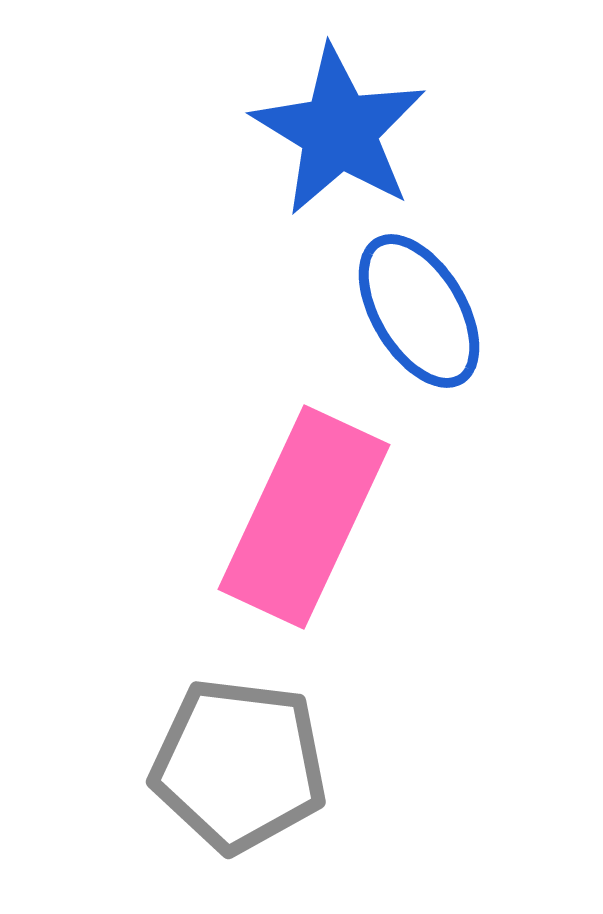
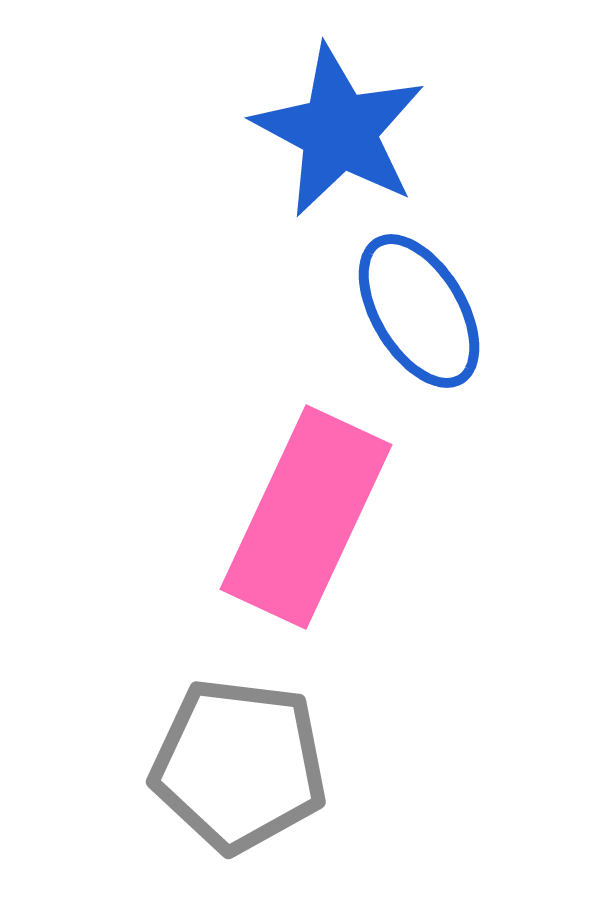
blue star: rotated 3 degrees counterclockwise
pink rectangle: moved 2 px right
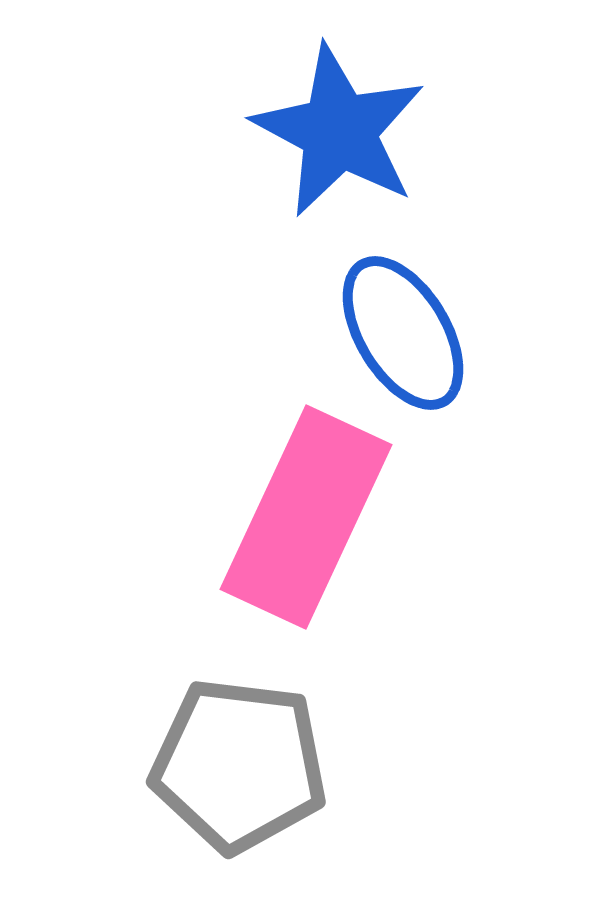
blue ellipse: moved 16 px left, 22 px down
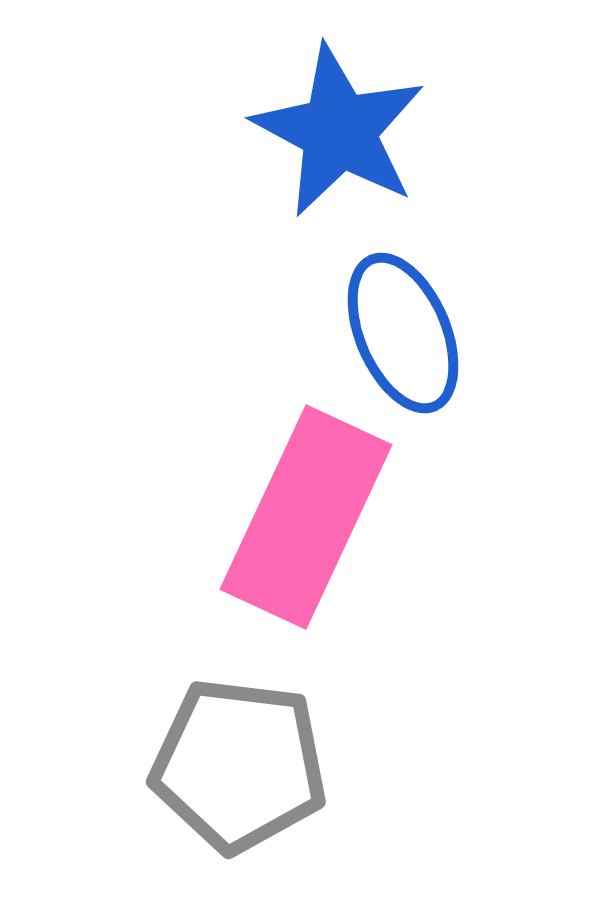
blue ellipse: rotated 8 degrees clockwise
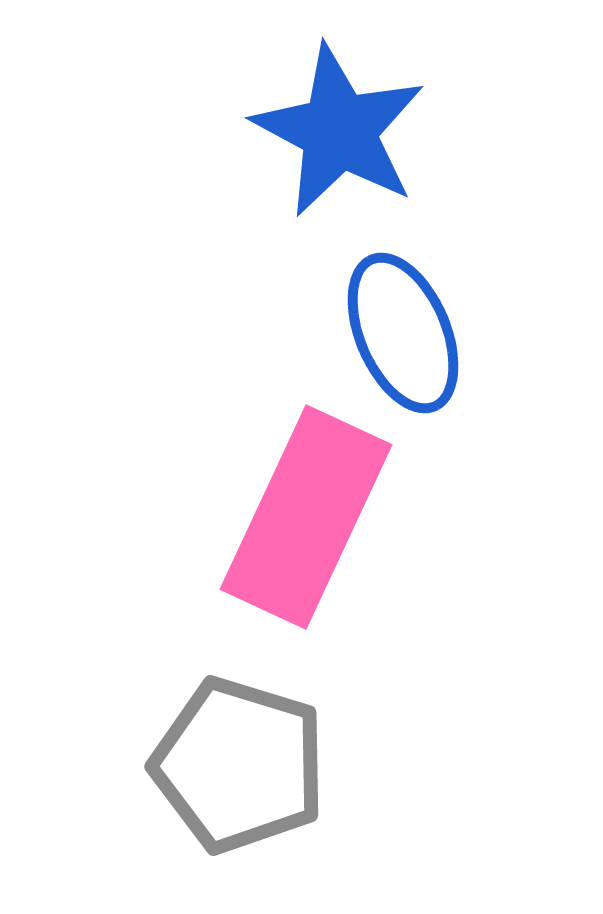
gray pentagon: rotated 10 degrees clockwise
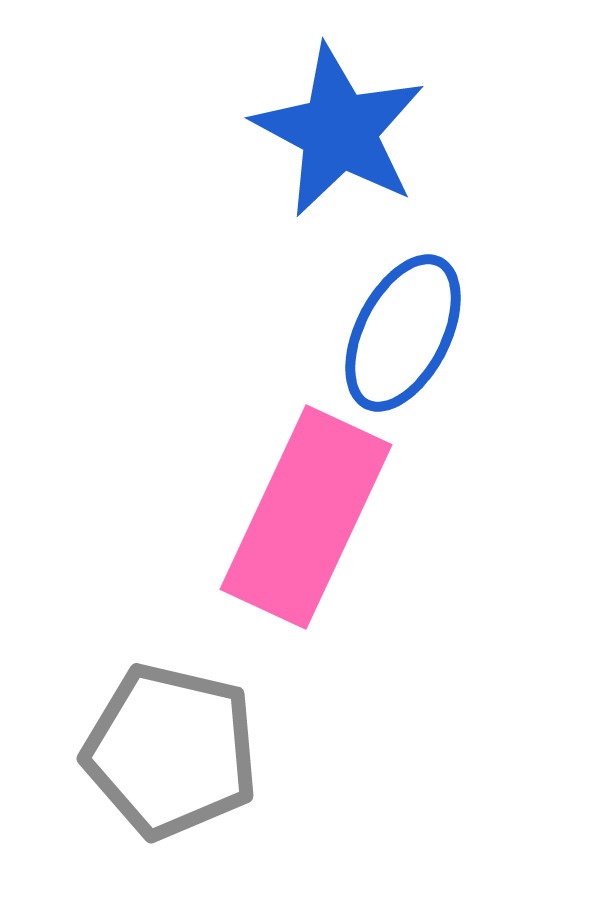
blue ellipse: rotated 50 degrees clockwise
gray pentagon: moved 68 px left, 14 px up; rotated 4 degrees counterclockwise
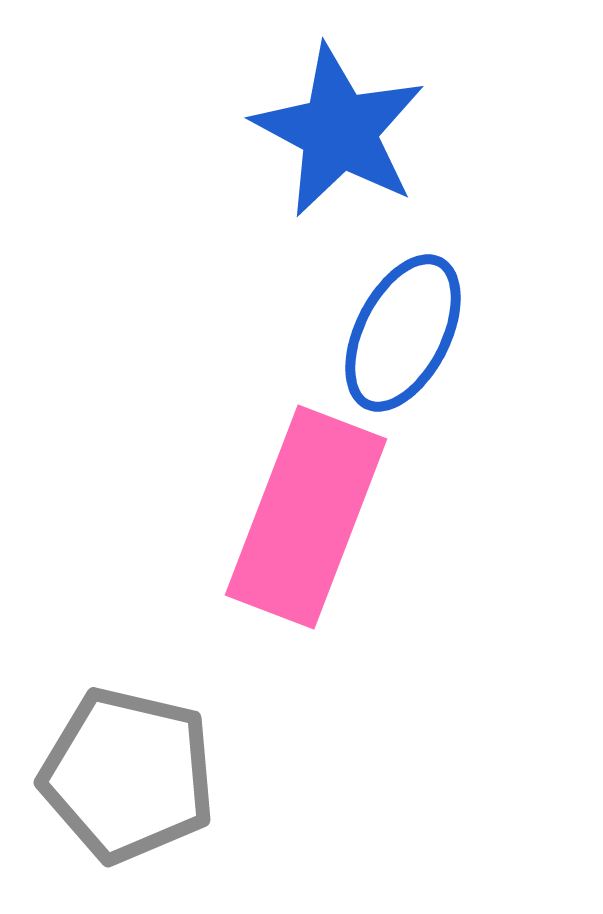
pink rectangle: rotated 4 degrees counterclockwise
gray pentagon: moved 43 px left, 24 px down
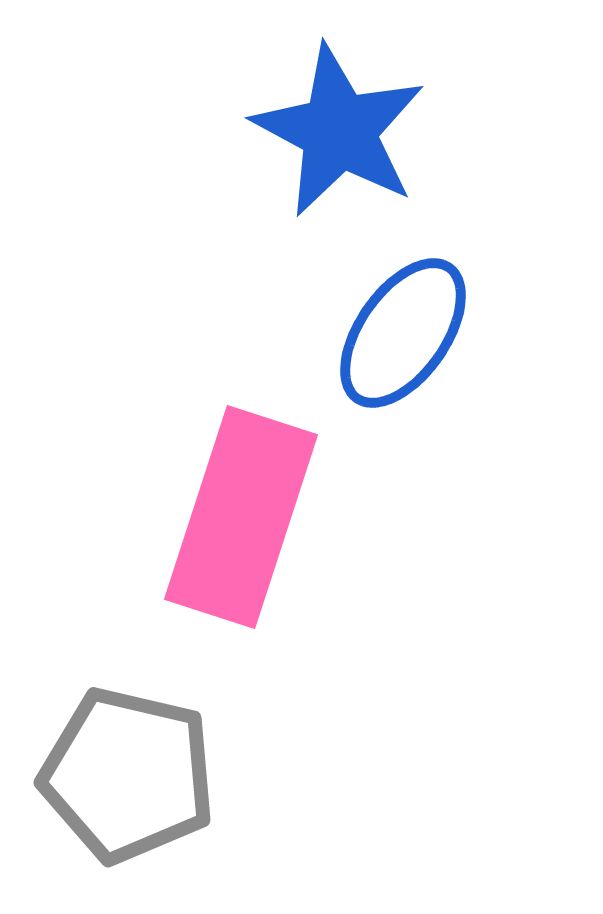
blue ellipse: rotated 8 degrees clockwise
pink rectangle: moved 65 px left; rotated 3 degrees counterclockwise
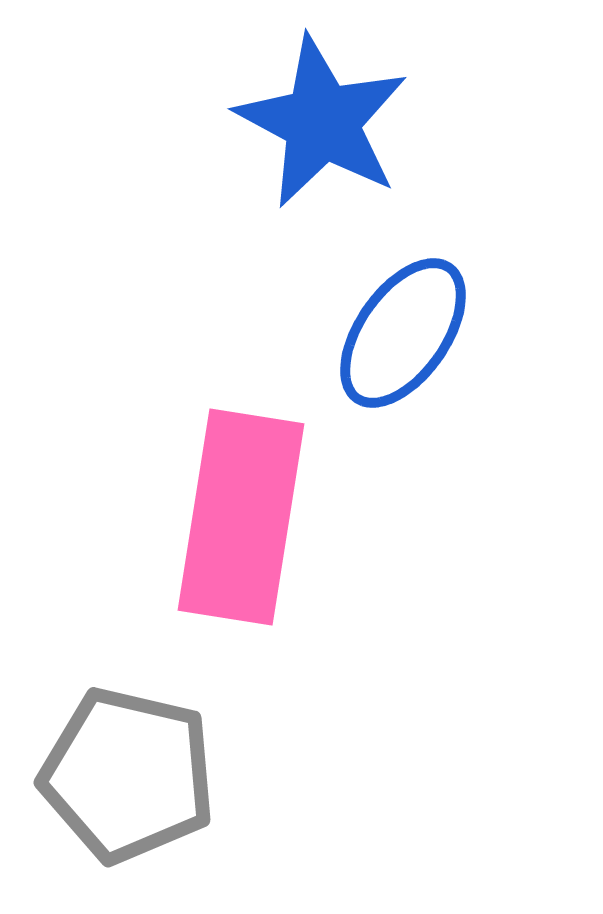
blue star: moved 17 px left, 9 px up
pink rectangle: rotated 9 degrees counterclockwise
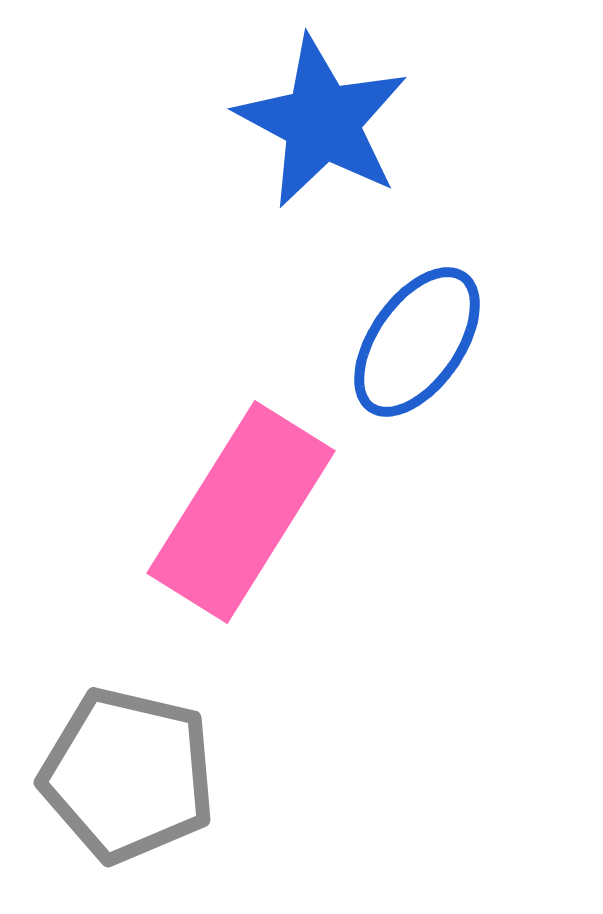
blue ellipse: moved 14 px right, 9 px down
pink rectangle: moved 5 px up; rotated 23 degrees clockwise
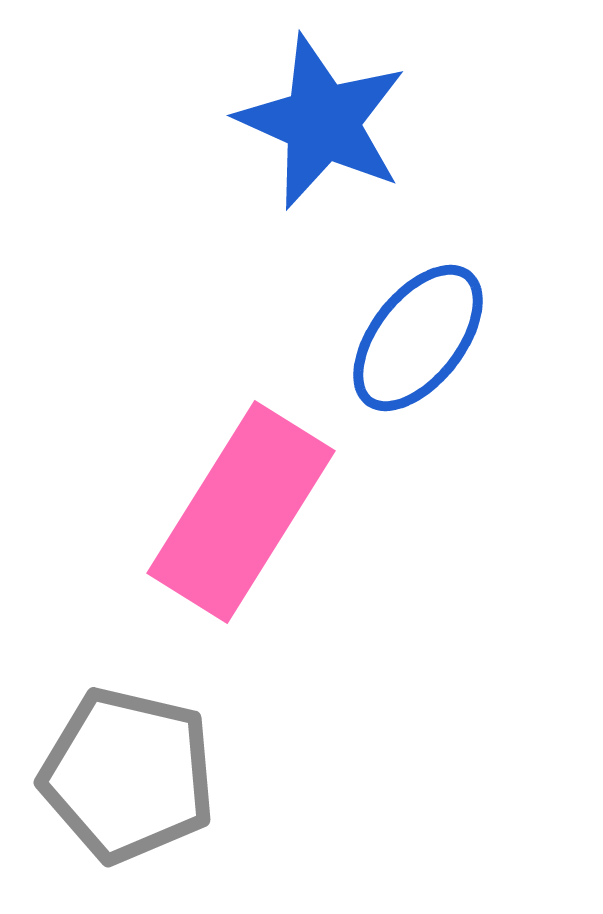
blue star: rotated 4 degrees counterclockwise
blue ellipse: moved 1 px right, 4 px up; rotated 3 degrees clockwise
